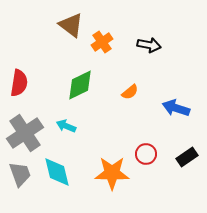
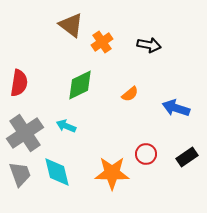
orange semicircle: moved 2 px down
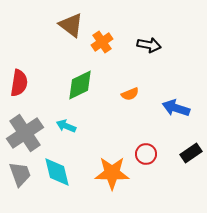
orange semicircle: rotated 18 degrees clockwise
black rectangle: moved 4 px right, 4 px up
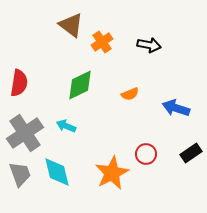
orange star: rotated 28 degrees counterclockwise
